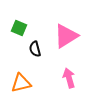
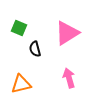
pink triangle: moved 1 px right, 3 px up
orange triangle: moved 1 px down
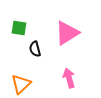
green square: rotated 14 degrees counterclockwise
orange triangle: rotated 30 degrees counterclockwise
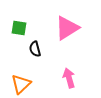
pink triangle: moved 5 px up
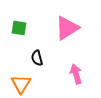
black semicircle: moved 2 px right, 9 px down
pink arrow: moved 7 px right, 4 px up
orange triangle: rotated 15 degrees counterclockwise
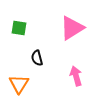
pink triangle: moved 5 px right
pink arrow: moved 2 px down
orange triangle: moved 2 px left
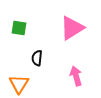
black semicircle: rotated 21 degrees clockwise
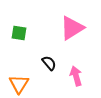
green square: moved 5 px down
black semicircle: moved 12 px right, 5 px down; rotated 133 degrees clockwise
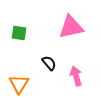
pink triangle: moved 1 px left, 1 px up; rotated 20 degrees clockwise
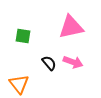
green square: moved 4 px right, 3 px down
pink arrow: moved 3 px left, 14 px up; rotated 126 degrees clockwise
orange triangle: rotated 10 degrees counterclockwise
